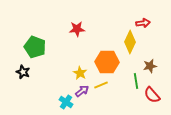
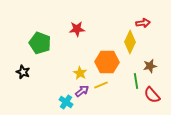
green pentagon: moved 5 px right, 4 px up
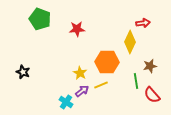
green pentagon: moved 24 px up
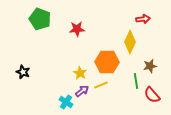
red arrow: moved 4 px up
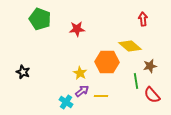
red arrow: rotated 88 degrees counterclockwise
yellow diamond: moved 4 px down; rotated 75 degrees counterclockwise
yellow line: moved 11 px down; rotated 24 degrees clockwise
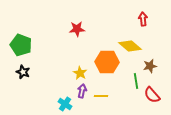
green pentagon: moved 19 px left, 26 px down
purple arrow: rotated 40 degrees counterclockwise
cyan cross: moved 1 px left, 2 px down
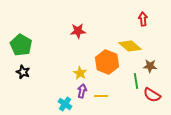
red star: moved 1 px right, 2 px down
green pentagon: rotated 10 degrees clockwise
orange hexagon: rotated 20 degrees clockwise
brown star: rotated 16 degrees clockwise
red semicircle: rotated 18 degrees counterclockwise
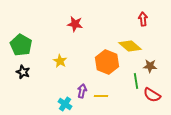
red star: moved 3 px left, 7 px up; rotated 14 degrees clockwise
yellow star: moved 20 px left, 12 px up
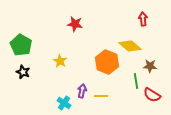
cyan cross: moved 1 px left, 1 px up
